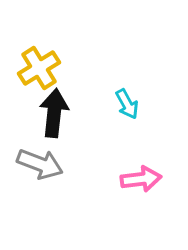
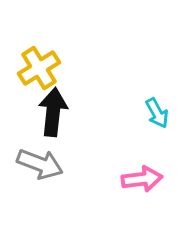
cyan arrow: moved 30 px right, 9 px down
black arrow: moved 1 px left, 1 px up
pink arrow: moved 1 px right
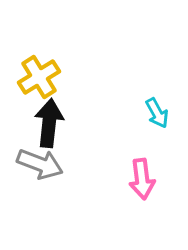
yellow cross: moved 9 px down
black arrow: moved 4 px left, 11 px down
pink arrow: rotated 90 degrees clockwise
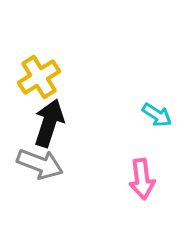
cyan arrow: moved 2 px down; rotated 28 degrees counterclockwise
black arrow: rotated 12 degrees clockwise
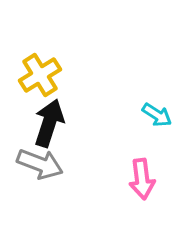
yellow cross: moved 1 px right, 2 px up
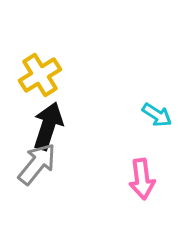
black arrow: moved 1 px left, 3 px down
gray arrow: moved 3 px left; rotated 72 degrees counterclockwise
